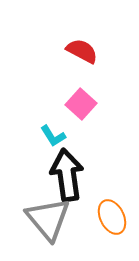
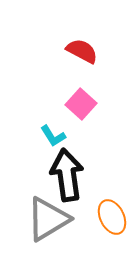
gray triangle: rotated 39 degrees clockwise
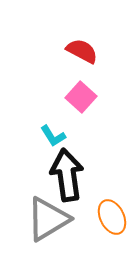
pink square: moved 7 px up
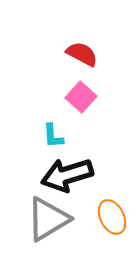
red semicircle: moved 3 px down
cyan L-shape: rotated 28 degrees clockwise
black arrow: rotated 99 degrees counterclockwise
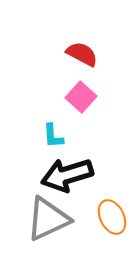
gray triangle: rotated 6 degrees clockwise
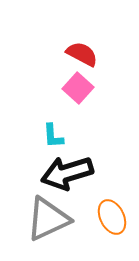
pink square: moved 3 px left, 9 px up
black arrow: moved 2 px up
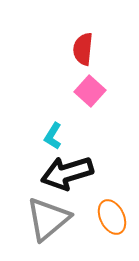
red semicircle: moved 1 px right, 5 px up; rotated 112 degrees counterclockwise
pink square: moved 12 px right, 3 px down
cyan L-shape: rotated 36 degrees clockwise
gray triangle: rotated 15 degrees counterclockwise
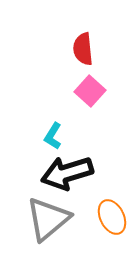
red semicircle: rotated 12 degrees counterclockwise
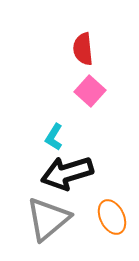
cyan L-shape: moved 1 px right, 1 px down
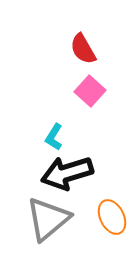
red semicircle: rotated 24 degrees counterclockwise
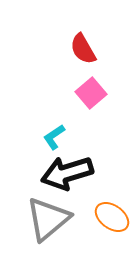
pink square: moved 1 px right, 2 px down; rotated 8 degrees clockwise
cyan L-shape: rotated 24 degrees clockwise
orange ellipse: rotated 28 degrees counterclockwise
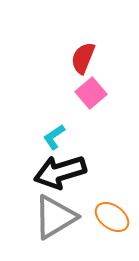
red semicircle: moved 9 px down; rotated 52 degrees clockwise
black arrow: moved 7 px left, 1 px up
gray triangle: moved 7 px right, 2 px up; rotated 9 degrees clockwise
